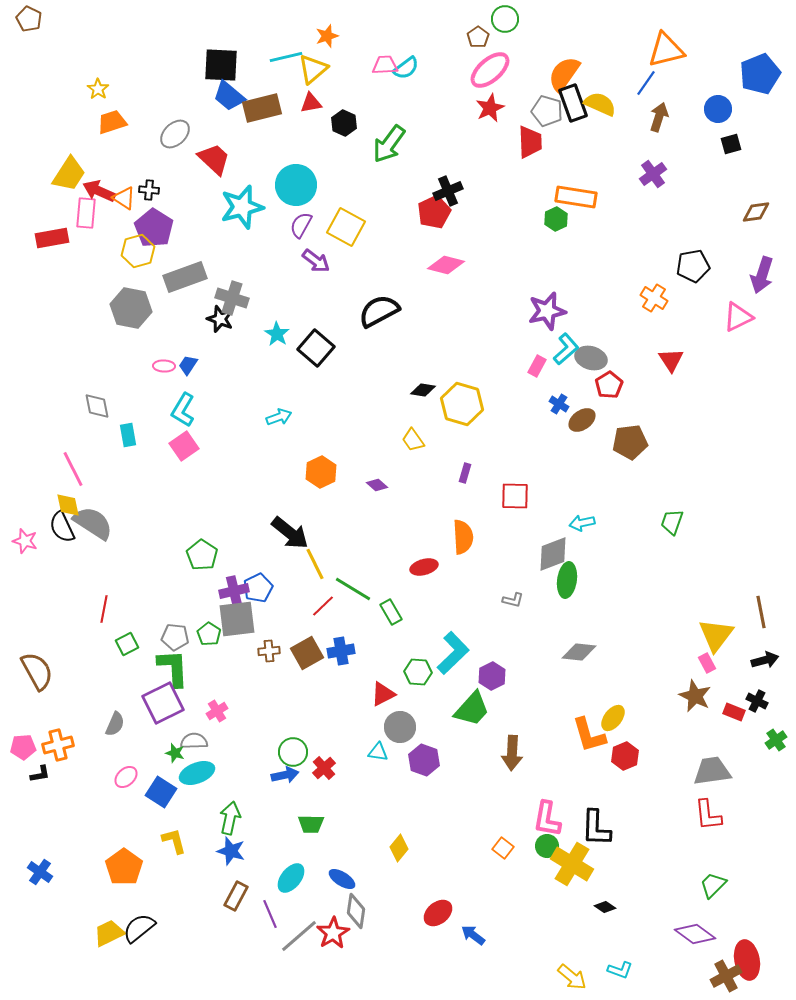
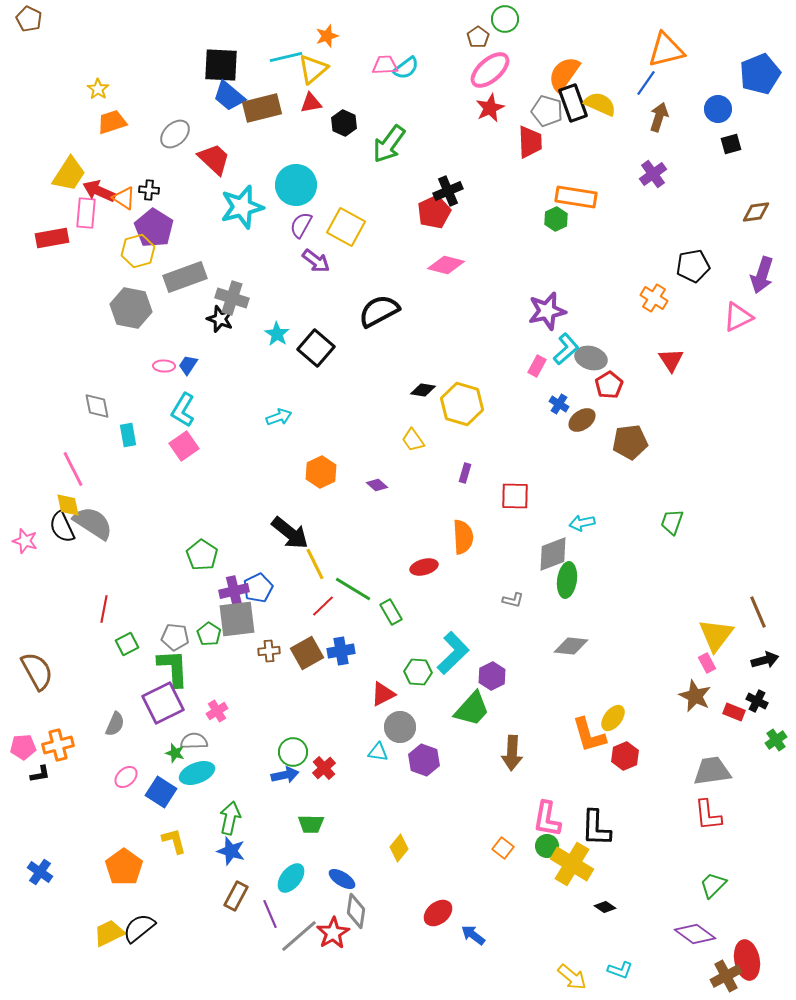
brown line at (761, 612): moved 3 px left; rotated 12 degrees counterclockwise
gray diamond at (579, 652): moved 8 px left, 6 px up
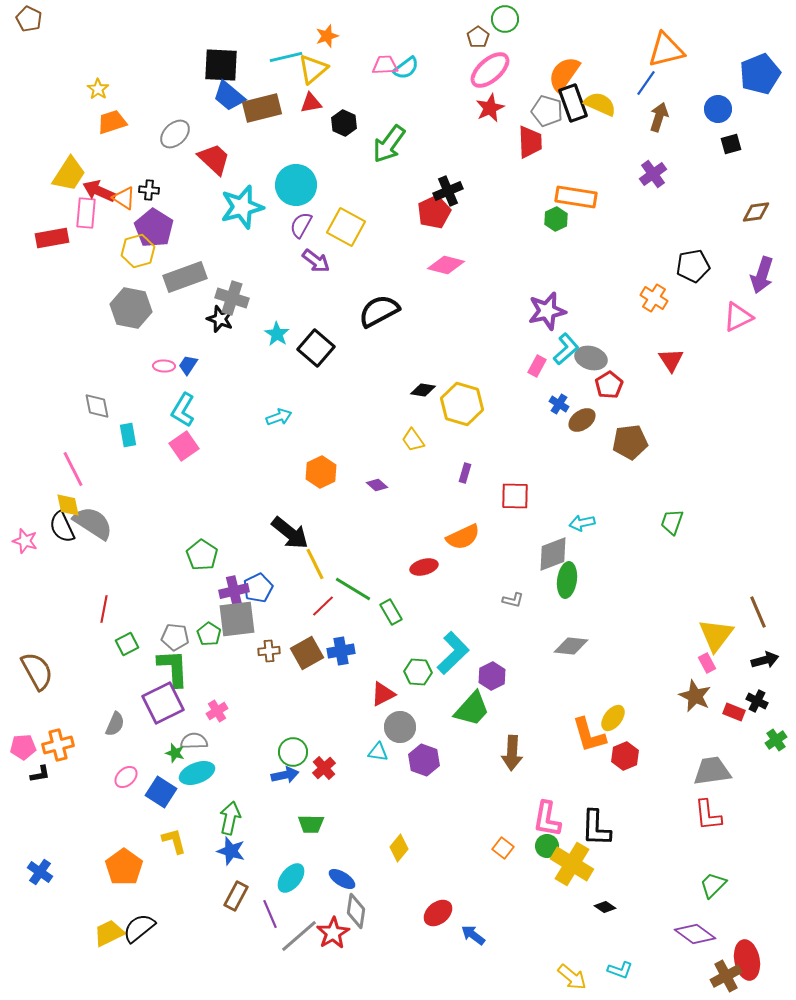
orange semicircle at (463, 537): rotated 68 degrees clockwise
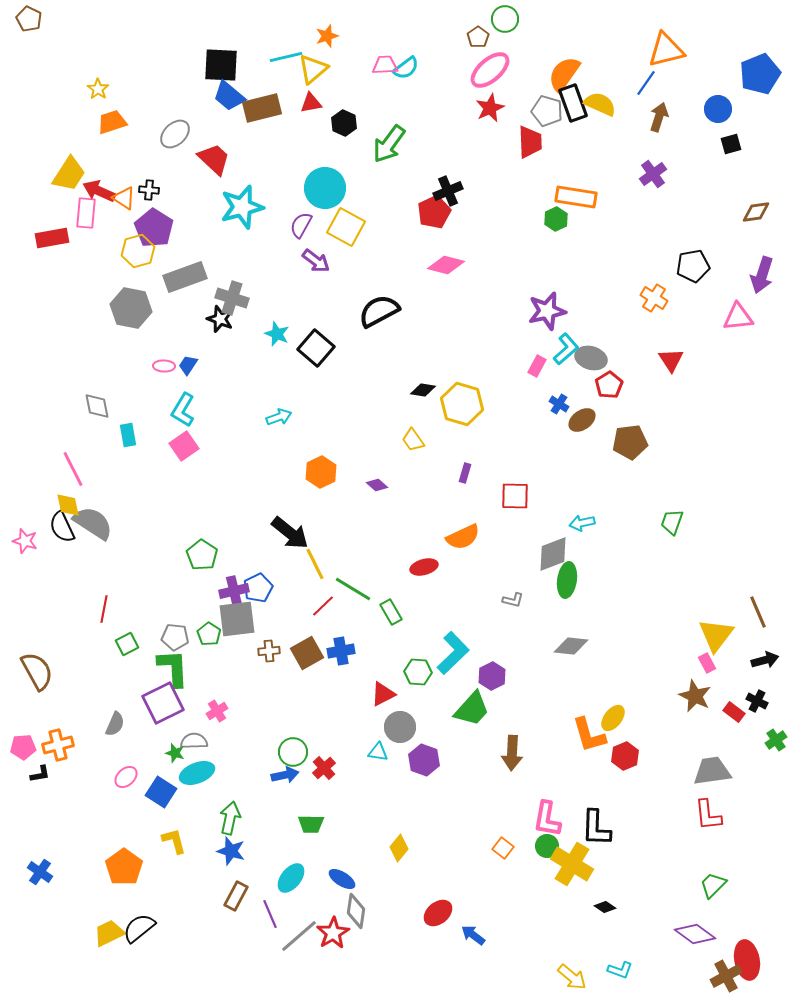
cyan circle at (296, 185): moved 29 px right, 3 px down
pink triangle at (738, 317): rotated 20 degrees clockwise
cyan star at (277, 334): rotated 10 degrees counterclockwise
red rectangle at (734, 712): rotated 15 degrees clockwise
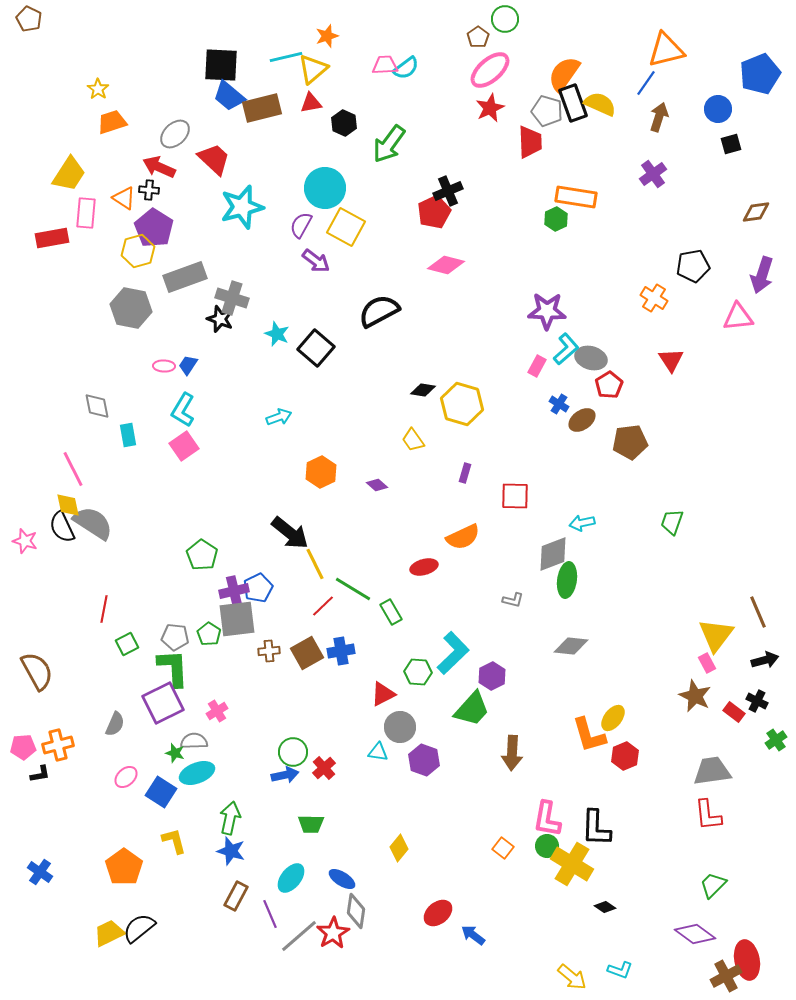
red arrow at (99, 191): moved 60 px right, 24 px up
purple star at (547, 311): rotated 15 degrees clockwise
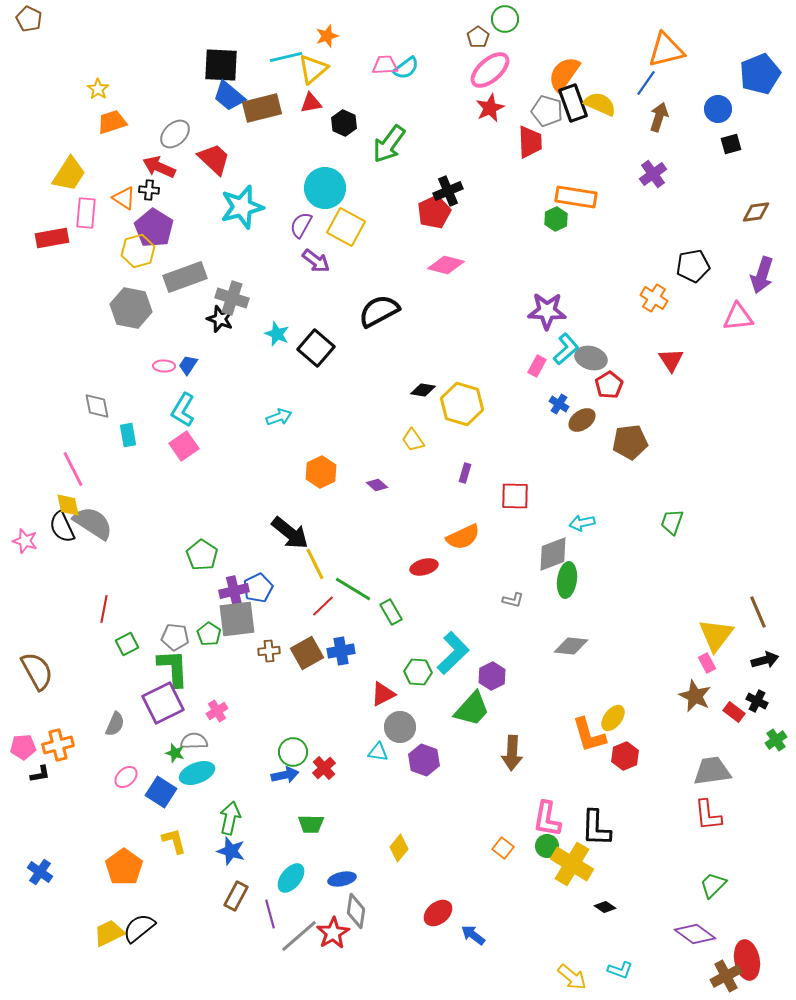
blue ellipse at (342, 879): rotated 44 degrees counterclockwise
purple line at (270, 914): rotated 8 degrees clockwise
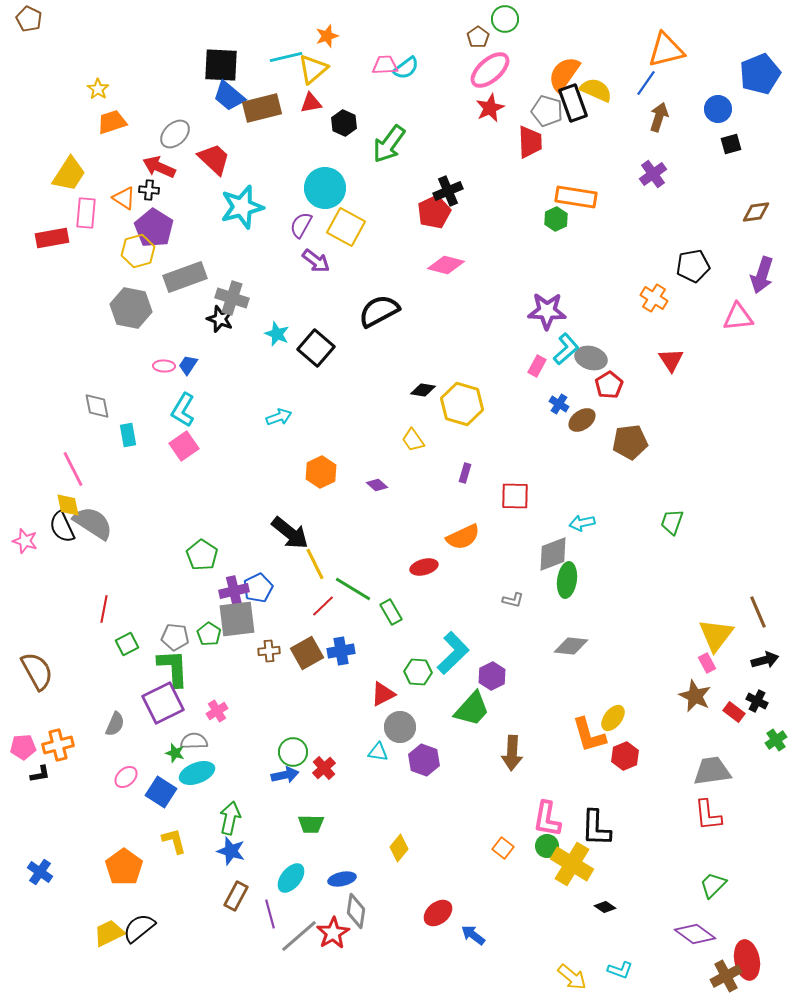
yellow semicircle at (600, 104): moved 4 px left, 14 px up
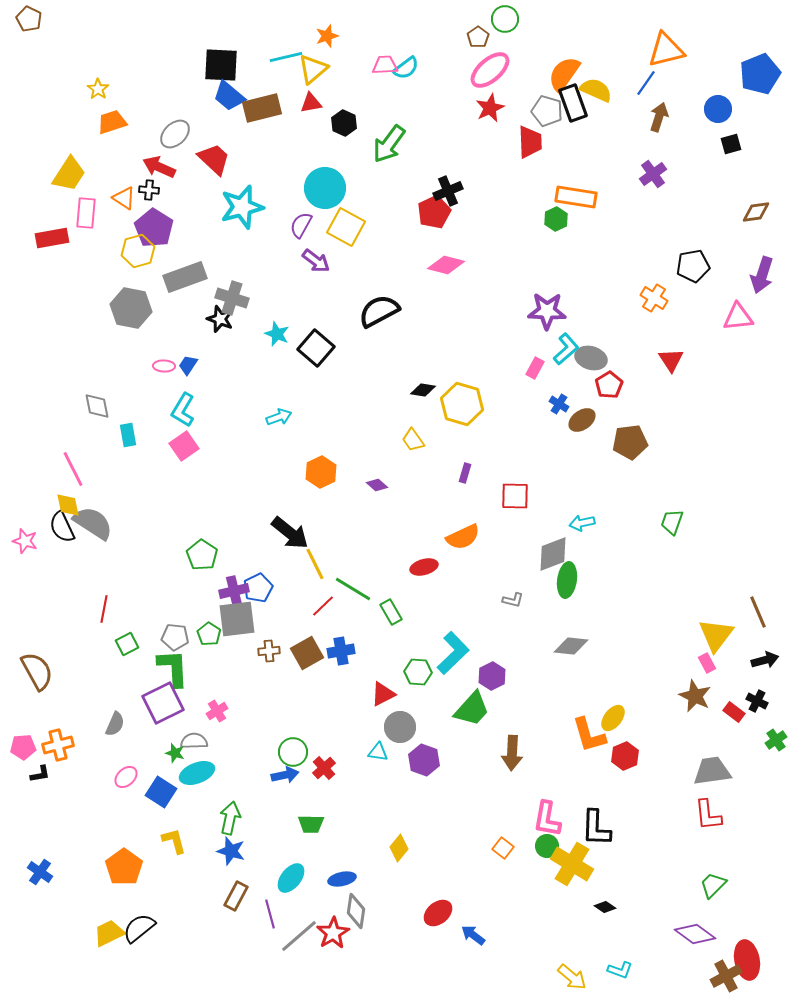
pink rectangle at (537, 366): moved 2 px left, 2 px down
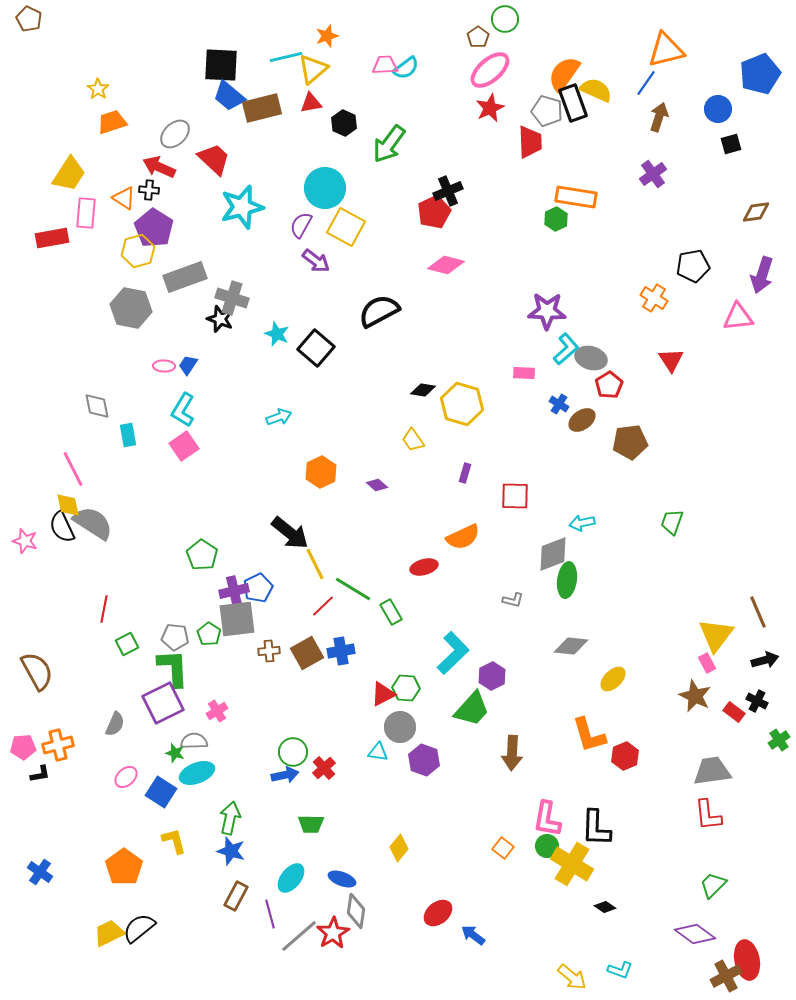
pink rectangle at (535, 368): moved 11 px left, 5 px down; rotated 65 degrees clockwise
green hexagon at (418, 672): moved 12 px left, 16 px down
yellow ellipse at (613, 718): moved 39 px up; rotated 8 degrees clockwise
green cross at (776, 740): moved 3 px right
blue ellipse at (342, 879): rotated 32 degrees clockwise
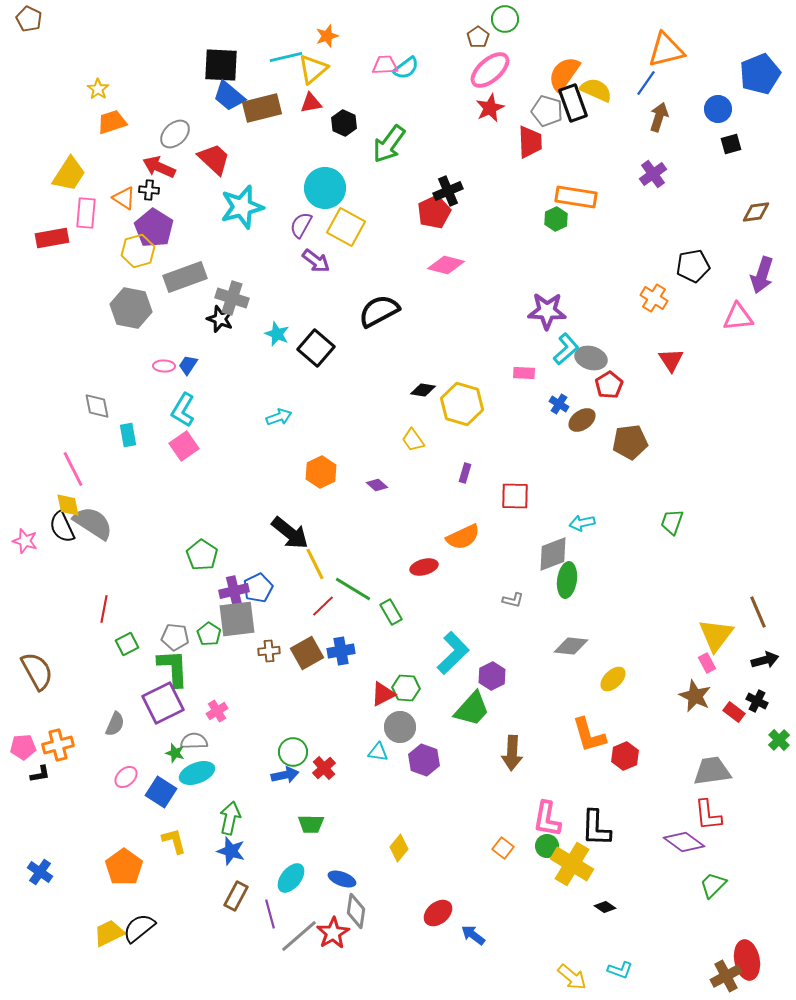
green cross at (779, 740): rotated 10 degrees counterclockwise
purple diamond at (695, 934): moved 11 px left, 92 px up
